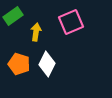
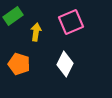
white diamond: moved 18 px right
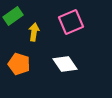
yellow arrow: moved 2 px left
white diamond: rotated 60 degrees counterclockwise
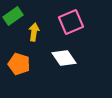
white diamond: moved 1 px left, 6 px up
